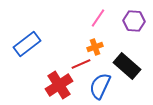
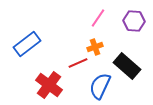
red line: moved 3 px left, 1 px up
red cross: moved 10 px left; rotated 20 degrees counterclockwise
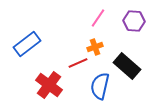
blue semicircle: rotated 12 degrees counterclockwise
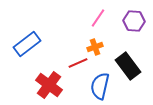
black rectangle: moved 1 px right; rotated 12 degrees clockwise
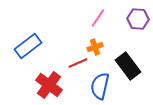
purple hexagon: moved 4 px right, 2 px up
blue rectangle: moved 1 px right, 2 px down
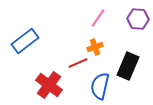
blue rectangle: moved 3 px left, 5 px up
black rectangle: rotated 60 degrees clockwise
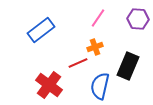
blue rectangle: moved 16 px right, 11 px up
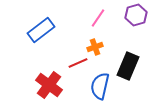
purple hexagon: moved 2 px left, 4 px up; rotated 20 degrees counterclockwise
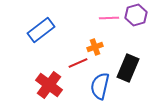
pink line: moved 11 px right; rotated 54 degrees clockwise
black rectangle: moved 2 px down
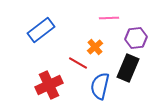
purple hexagon: moved 23 px down; rotated 10 degrees clockwise
orange cross: rotated 21 degrees counterclockwise
red line: rotated 54 degrees clockwise
red cross: rotated 28 degrees clockwise
